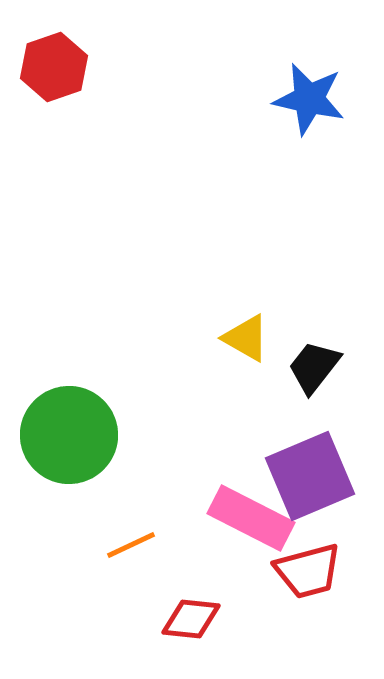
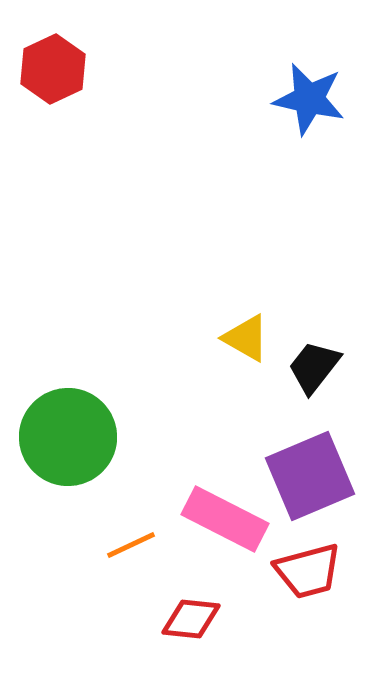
red hexagon: moved 1 px left, 2 px down; rotated 6 degrees counterclockwise
green circle: moved 1 px left, 2 px down
pink rectangle: moved 26 px left, 1 px down
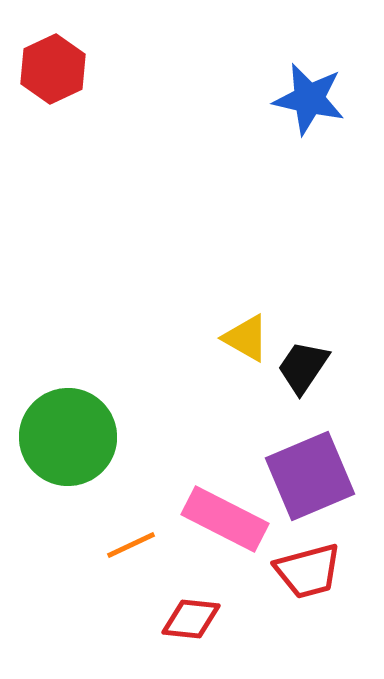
black trapezoid: moved 11 px left; rotated 4 degrees counterclockwise
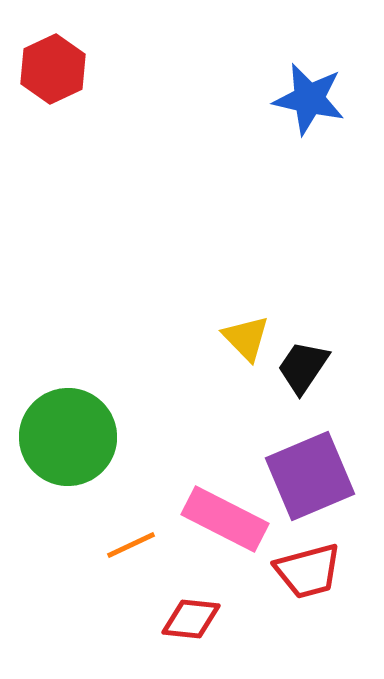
yellow triangle: rotated 16 degrees clockwise
